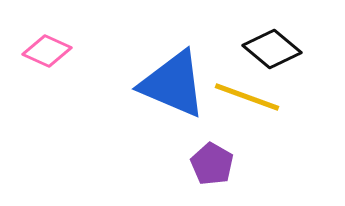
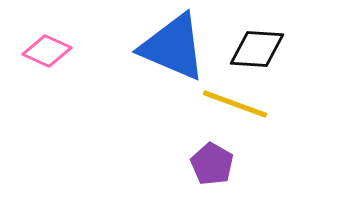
black diamond: moved 15 px left; rotated 36 degrees counterclockwise
blue triangle: moved 37 px up
yellow line: moved 12 px left, 7 px down
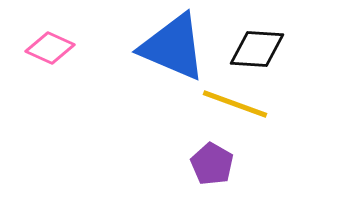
pink diamond: moved 3 px right, 3 px up
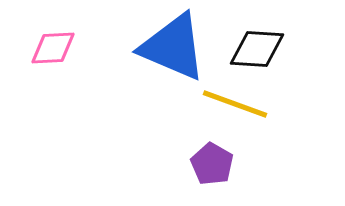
pink diamond: moved 3 px right; rotated 27 degrees counterclockwise
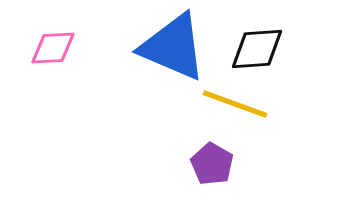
black diamond: rotated 8 degrees counterclockwise
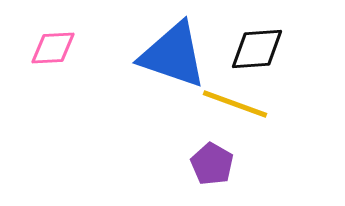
blue triangle: moved 8 px down; rotated 4 degrees counterclockwise
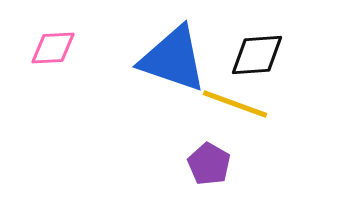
black diamond: moved 6 px down
blue triangle: moved 4 px down
purple pentagon: moved 3 px left
